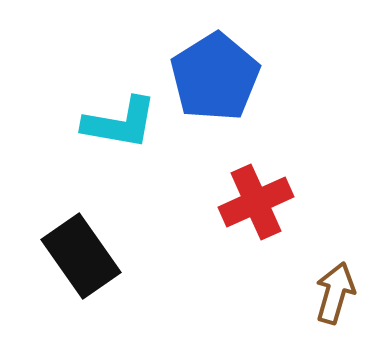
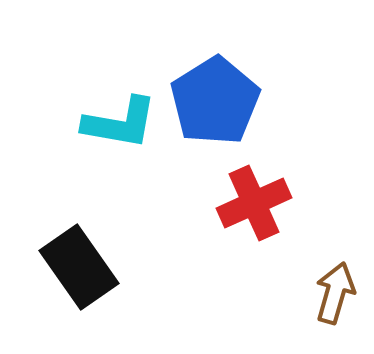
blue pentagon: moved 24 px down
red cross: moved 2 px left, 1 px down
black rectangle: moved 2 px left, 11 px down
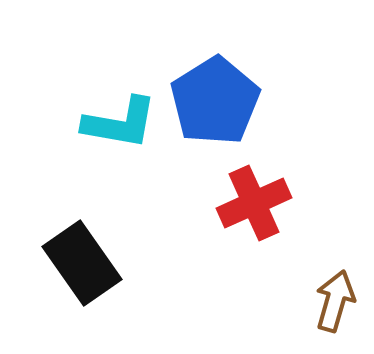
black rectangle: moved 3 px right, 4 px up
brown arrow: moved 8 px down
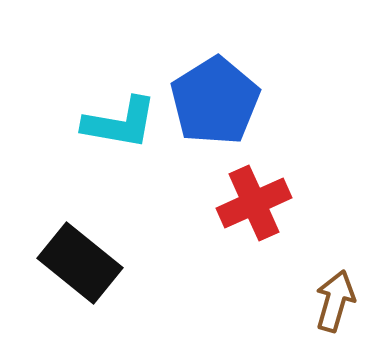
black rectangle: moved 2 px left; rotated 16 degrees counterclockwise
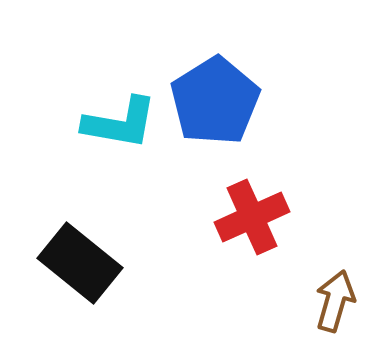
red cross: moved 2 px left, 14 px down
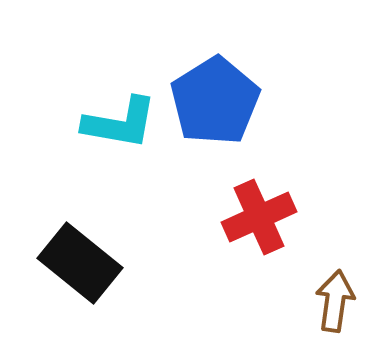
red cross: moved 7 px right
brown arrow: rotated 8 degrees counterclockwise
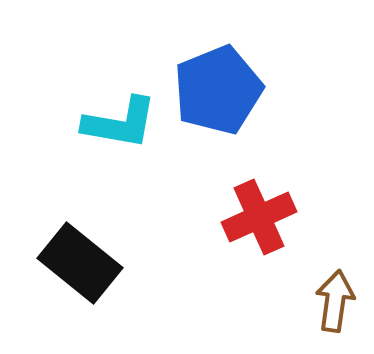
blue pentagon: moved 3 px right, 11 px up; rotated 10 degrees clockwise
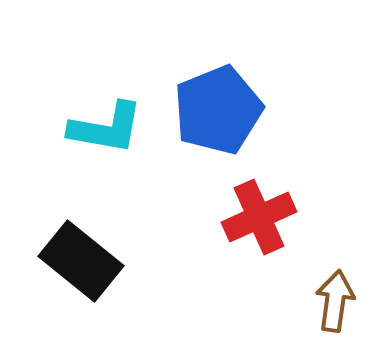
blue pentagon: moved 20 px down
cyan L-shape: moved 14 px left, 5 px down
black rectangle: moved 1 px right, 2 px up
